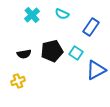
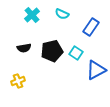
black semicircle: moved 6 px up
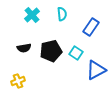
cyan semicircle: rotated 120 degrees counterclockwise
black pentagon: moved 1 px left
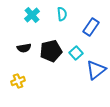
cyan square: rotated 16 degrees clockwise
blue triangle: rotated 10 degrees counterclockwise
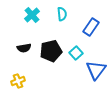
blue triangle: rotated 15 degrees counterclockwise
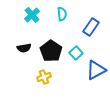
black pentagon: rotated 25 degrees counterclockwise
blue triangle: rotated 25 degrees clockwise
yellow cross: moved 26 px right, 4 px up
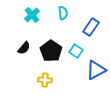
cyan semicircle: moved 1 px right, 1 px up
black semicircle: rotated 40 degrees counterclockwise
cyan square: moved 2 px up; rotated 16 degrees counterclockwise
yellow cross: moved 1 px right, 3 px down; rotated 24 degrees clockwise
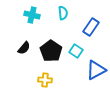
cyan cross: rotated 35 degrees counterclockwise
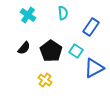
cyan cross: moved 4 px left; rotated 21 degrees clockwise
blue triangle: moved 2 px left, 2 px up
yellow cross: rotated 32 degrees clockwise
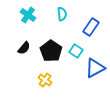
cyan semicircle: moved 1 px left, 1 px down
blue triangle: moved 1 px right
